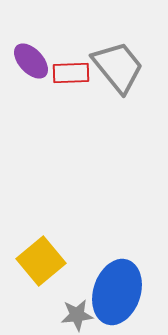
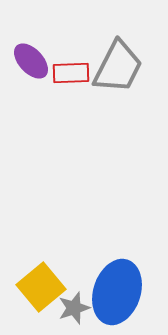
gray trapezoid: rotated 66 degrees clockwise
yellow square: moved 26 px down
gray star: moved 3 px left, 7 px up; rotated 12 degrees counterclockwise
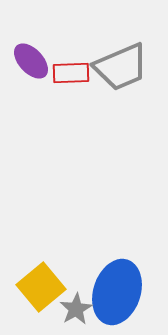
gray trapezoid: moved 3 px right; rotated 40 degrees clockwise
gray star: moved 2 px right, 1 px down; rotated 12 degrees counterclockwise
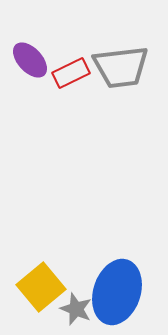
purple ellipse: moved 1 px left, 1 px up
gray trapezoid: rotated 16 degrees clockwise
red rectangle: rotated 24 degrees counterclockwise
gray star: rotated 20 degrees counterclockwise
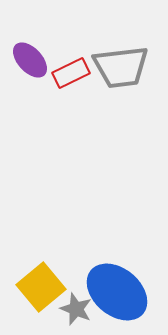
blue ellipse: rotated 68 degrees counterclockwise
